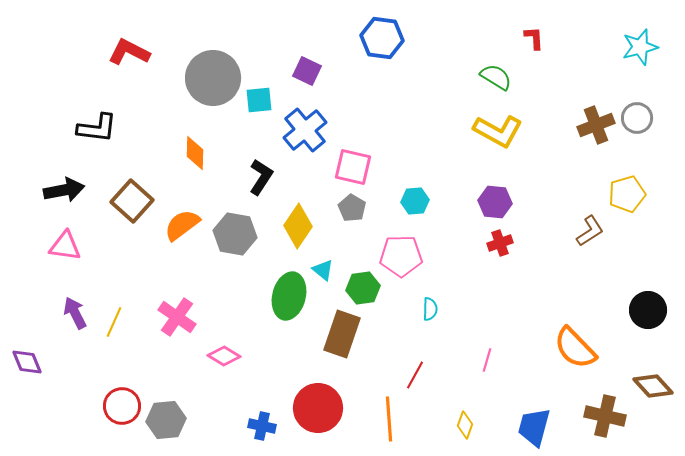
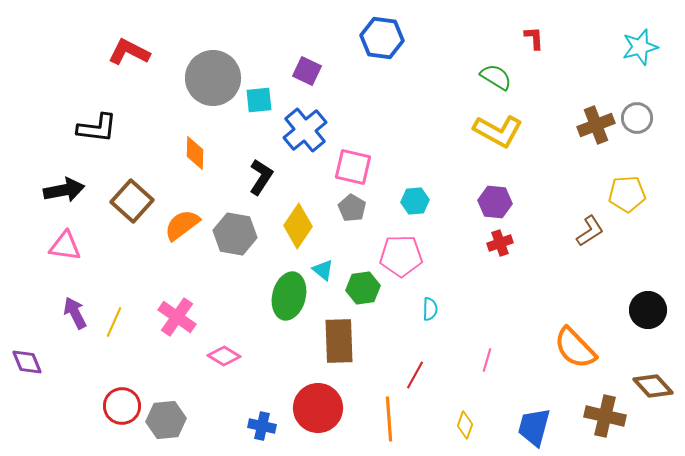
yellow pentagon at (627, 194): rotated 12 degrees clockwise
brown rectangle at (342, 334): moved 3 px left, 7 px down; rotated 21 degrees counterclockwise
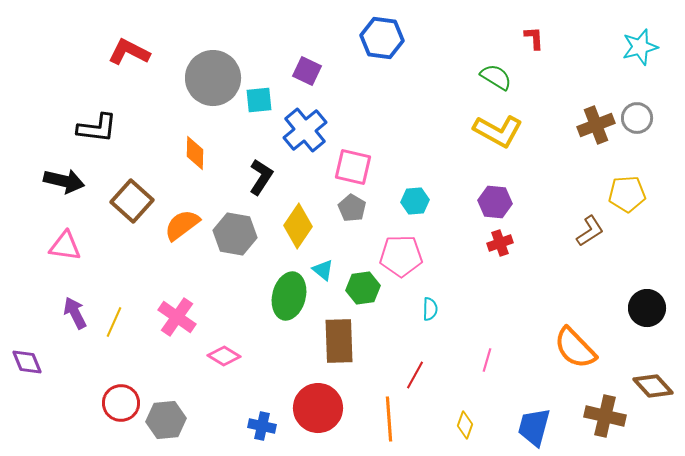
black arrow at (64, 190): moved 9 px up; rotated 24 degrees clockwise
black circle at (648, 310): moved 1 px left, 2 px up
red circle at (122, 406): moved 1 px left, 3 px up
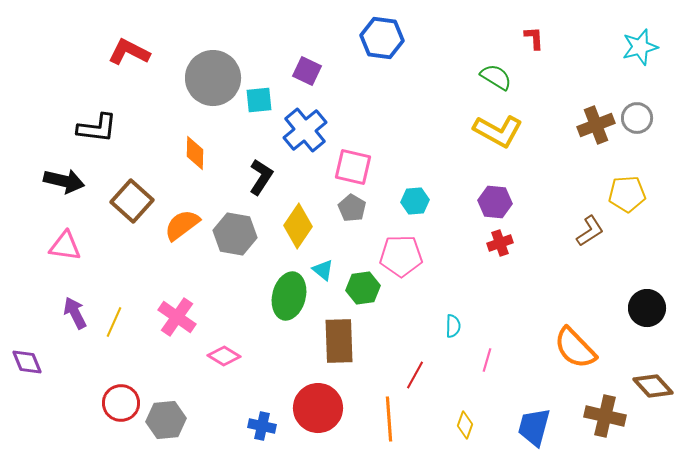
cyan semicircle at (430, 309): moved 23 px right, 17 px down
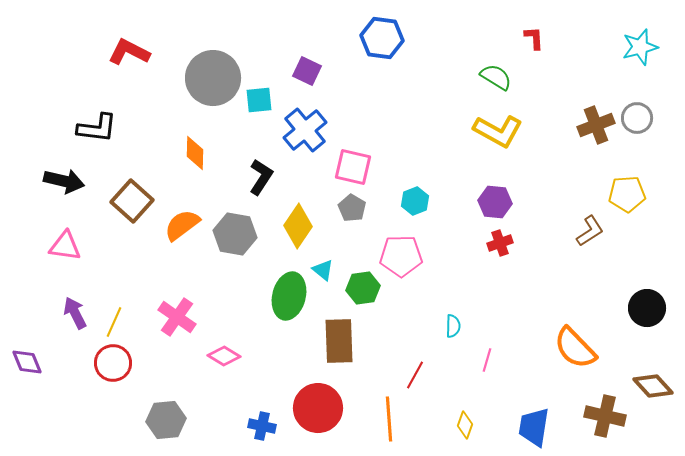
cyan hexagon at (415, 201): rotated 16 degrees counterclockwise
red circle at (121, 403): moved 8 px left, 40 px up
blue trapezoid at (534, 427): rotated 6 degrees counterclockwise
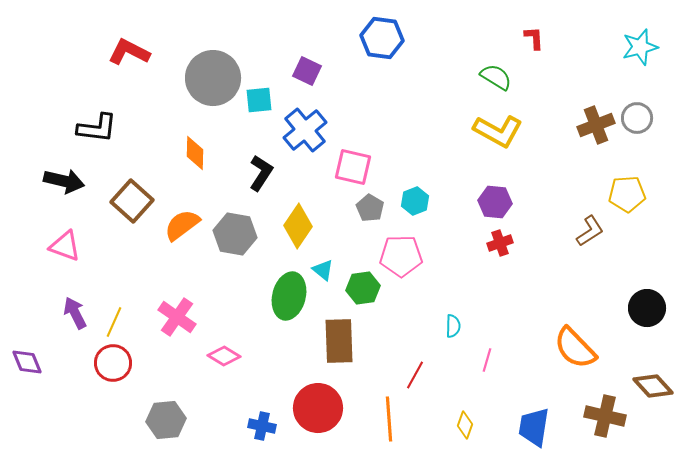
black L-shape at (261, 177): moved 4 px up
gray pentagon at (352, 208): moved 18 px right
pink triangle at (65, 246): rotated 12 degrees clockwise
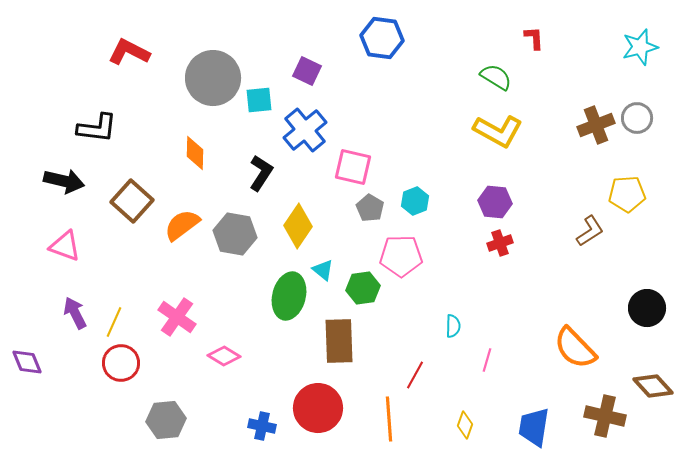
red circle at (113, 363): moved 8 px right
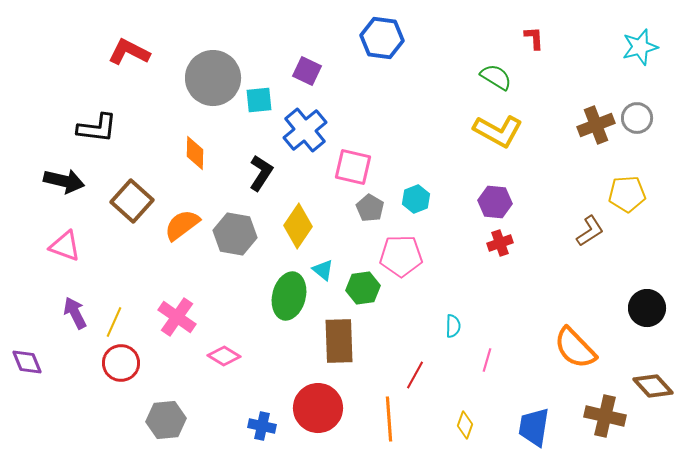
cyan hexagon at (415, 201): moved 1 px right, 2 px up
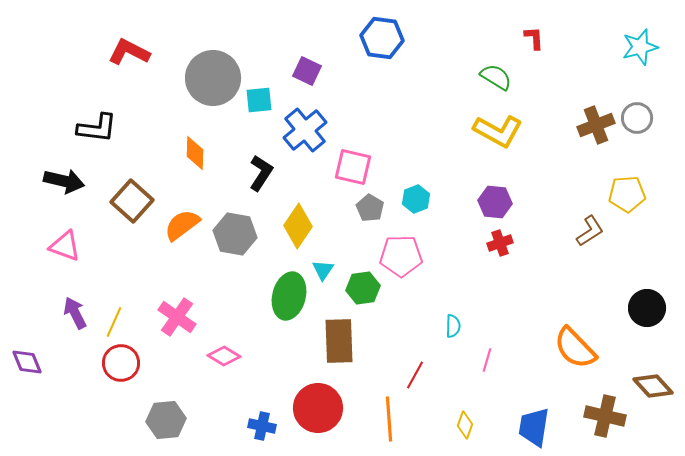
cyan triangle at (323, 270): rotated 25 degrees clockwise
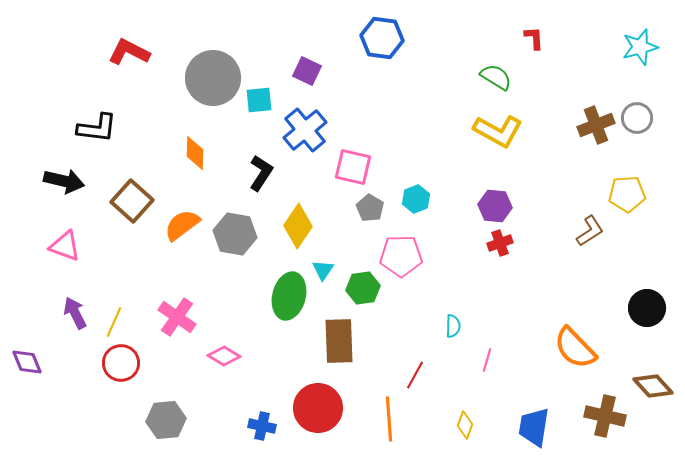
purple hexagon at (495, 202): moved 4 px down
